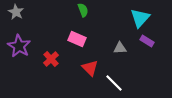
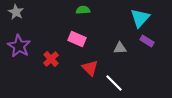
green semicircle: rotated 72 degrees counterclockwise
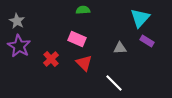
gray star: moved 1 px right, 9 px down
red triangle: moved 6 px left, 5 px up
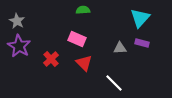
purple rectangle: moved 5 px left, 2 px down; rotated 16 degrees counterclockwise
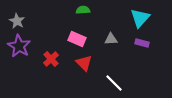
gray triangle: moved 9 px left, 9 px up
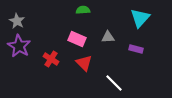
gray triangle: moved 3 px left, 2 px up
purple rectangle: moved 6 px left, 6 px down
red cross: rotated 14 degrees counterclockwise
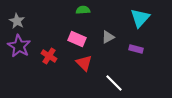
gray triangle: rotated 24 degrees counterclockwise
red cross: moved 2 px left, 3 px up
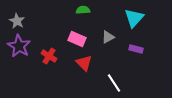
cyan triangle: moved 6 px left
white line: rotated 12 degrees clockwise
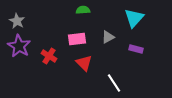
pink rectangle: rotated 30 degrees counterclockwise
